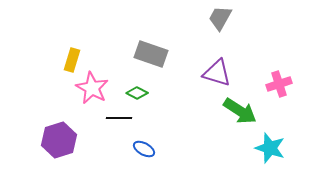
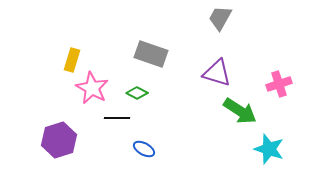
black line: moved 2 px left
cyan star: moved 1 px left, 1 px down
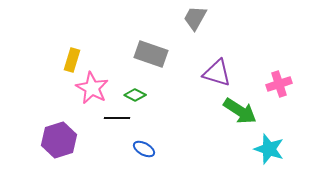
gray trapezoid: moved 25 px left
green diamond: moved 2 px left, 2 px down
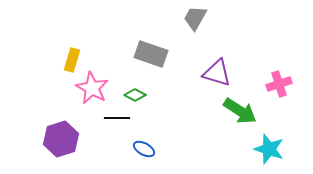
purple hexagon: moved 2 px right, 1 px up
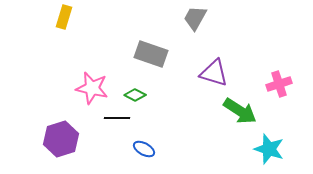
yellow rectangle: moved 8 px left, 43 px up
purple triangle: moved 3 px left
pink star: rotated 16 degrees counterclockwise
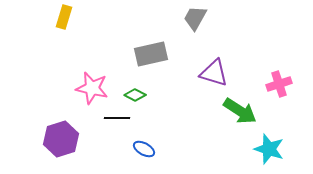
gray rectangle: rotated 32 degrees counterclockwise
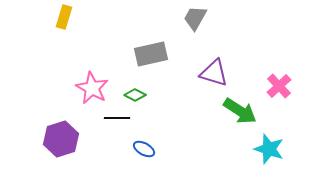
pink cross: moved 2 px down; rotated 25 degrees counterclockwise
pink star: rotated 16 degrees clockwise
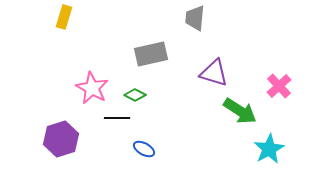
gray trapezoid: rotated 24 degrees counterclockwise
cyan star: rotated 24 degrees clockwise
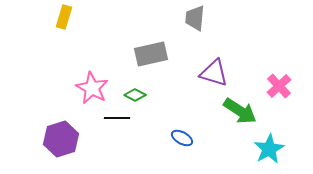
blue ellipse: moved 38 px right, 11 px up
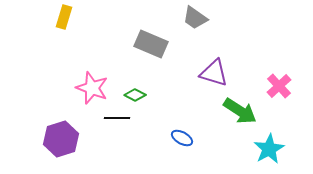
gray trapezoid: rotated 60 degrees counterclockwise
gray rectangle: moved 10 px up; rotated 36 degrees clockwise
pink star: rotated 8 degrees counterclockwise
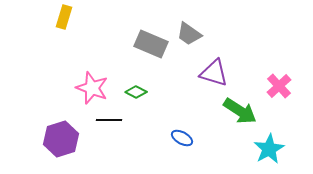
gray trapezoid: moved 6 px left, 16 px down
green diamond: moved 1 px right, 3 px up
black line: moved 8 px left, 2 px down
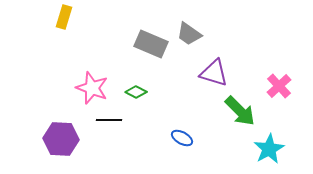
green arrow: rotated 12 degrees clockwise
purple hexagon: rotated 20 degrees clockwise
